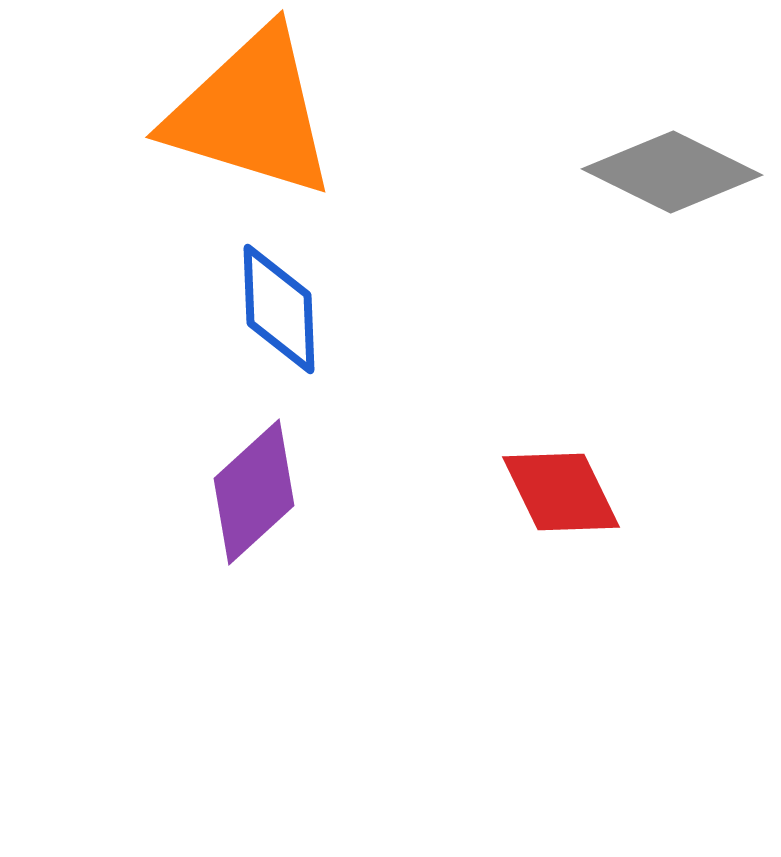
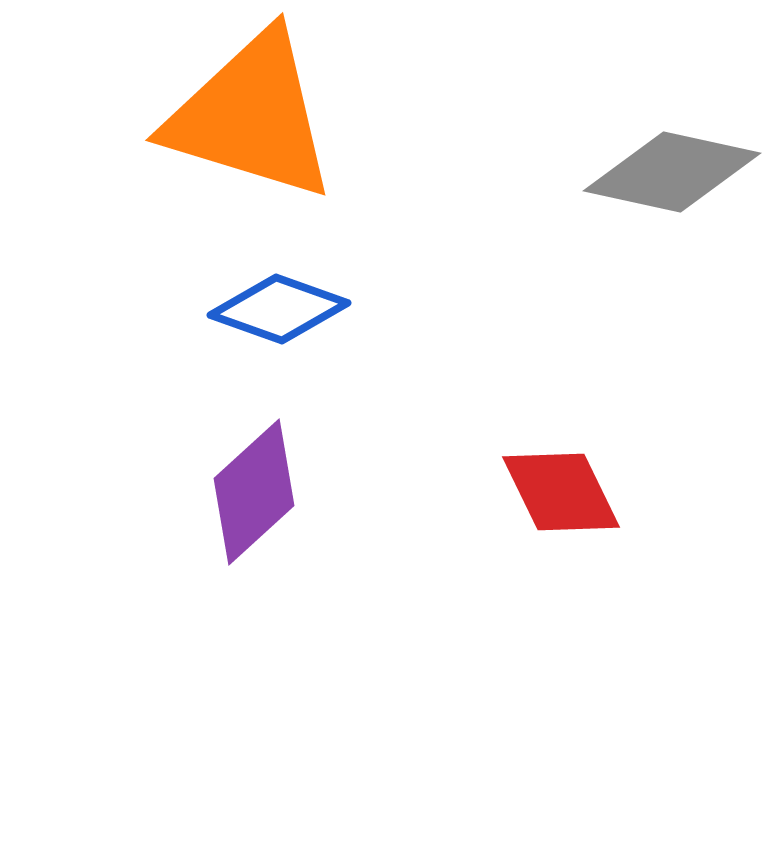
orange triangle: moved 3 px down
gray diamond: rotated 14 degrees counterclockwise
blue diamond: rotated 68 degrees counterclockwise
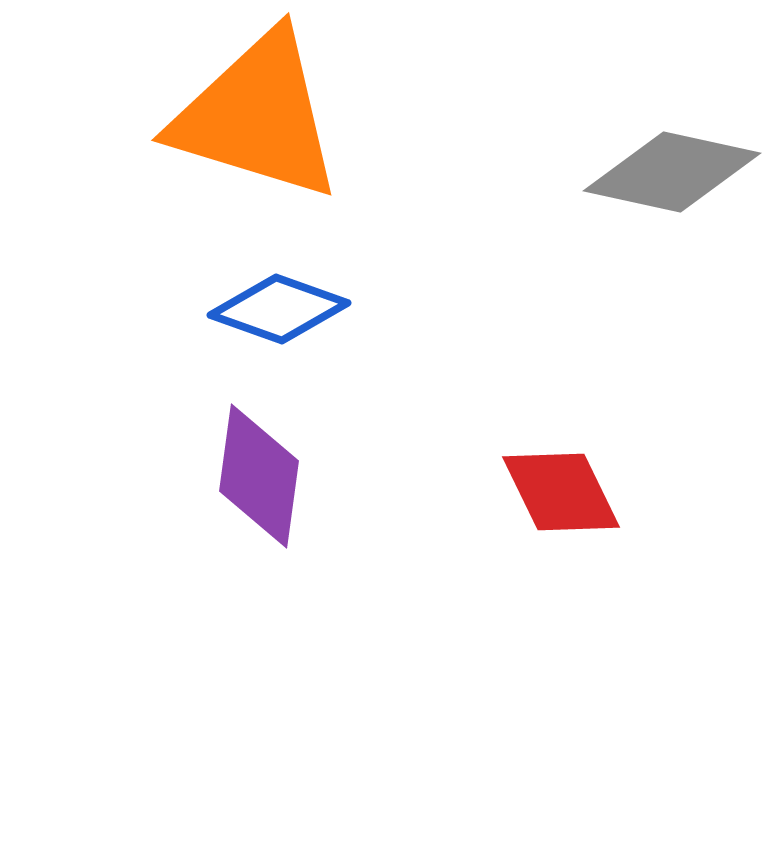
orange triangle: moved 6 px right
purple diamond: moved 5 px right, 16 px up; rotated 40 degrees counterclockwise
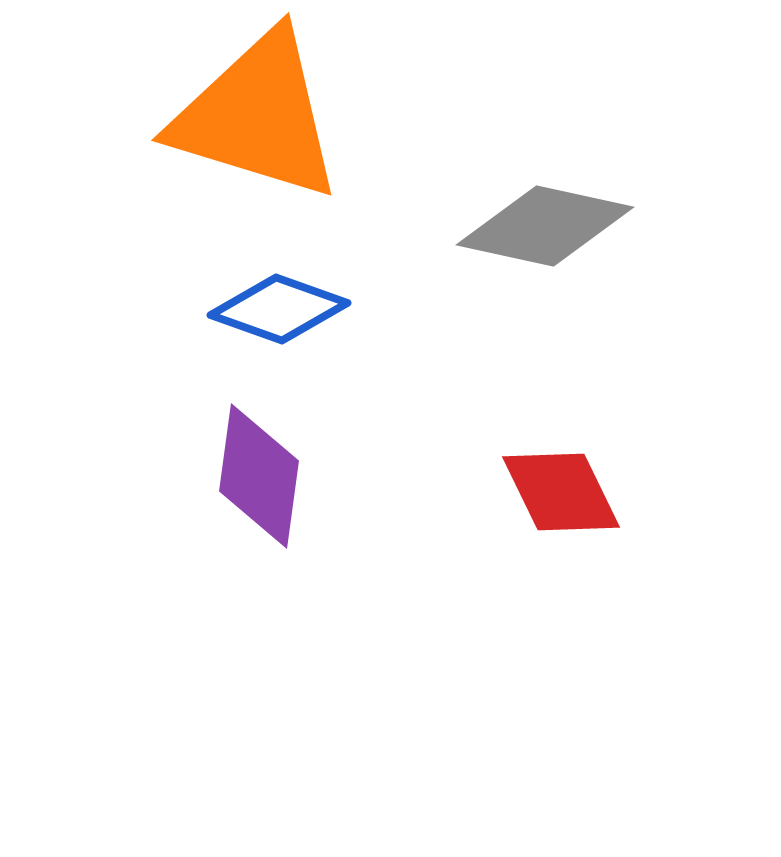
gray diamond: moved 127 px left, 54 px down
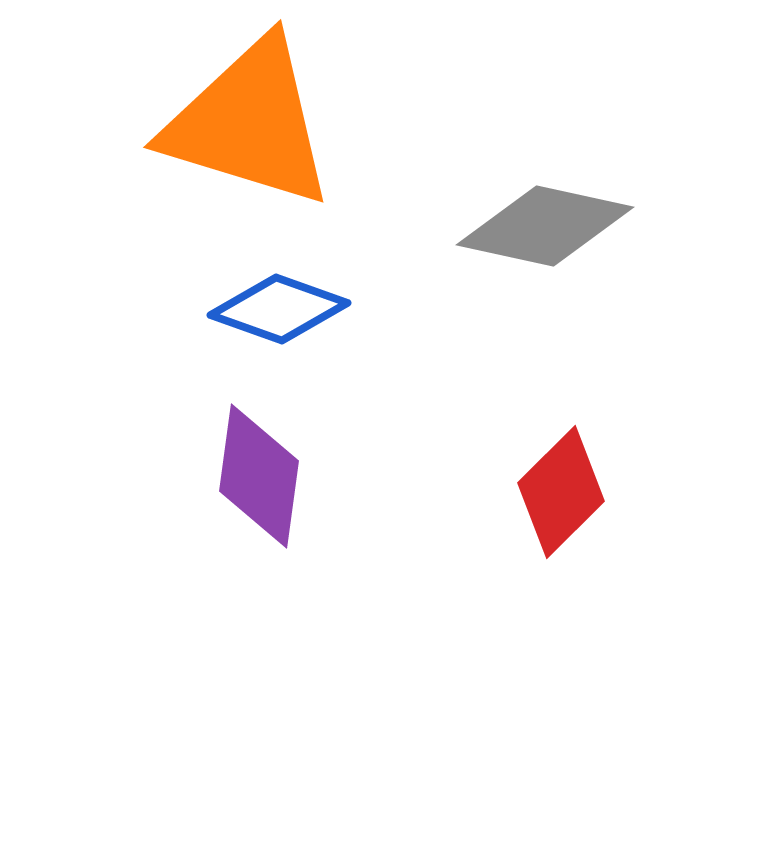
orange triangle: moved 8 px left, 7 px down
red diamond: rotated 71 degrees clockwise
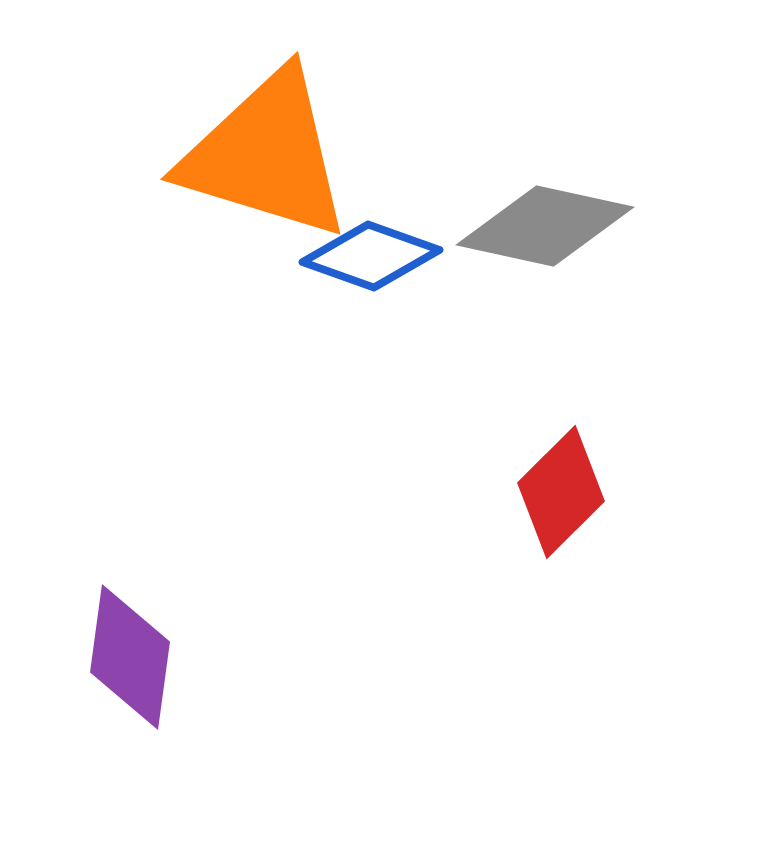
orange triangle: moved 17 px right, 32 px down
blue diamond: moved 92 px right, 53 px up
purple diamond: moved 129 px left, 181 px down
